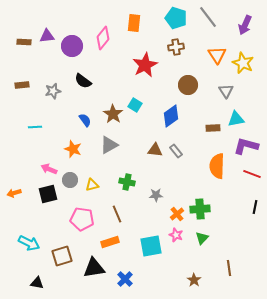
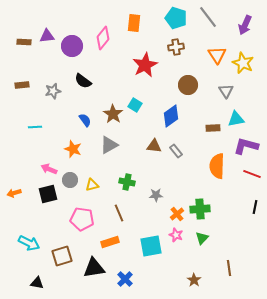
brown triangle at (155, 150): moved 1 px left, 4 px up
brown line at (117, 214): moved 2 px right, 1 px up
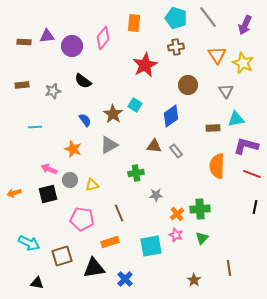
green cross at (127, 182): moved 9 px right, 9 px up; rotated 21 degrees counterclockwise
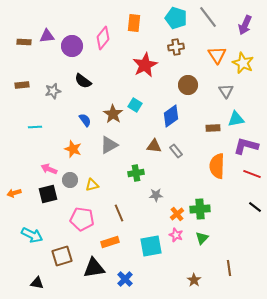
black line at (255, 207): rotated 64 degrees counterclockwise
cyan arrow at (29, 243): moved 3 px right, 8 px up
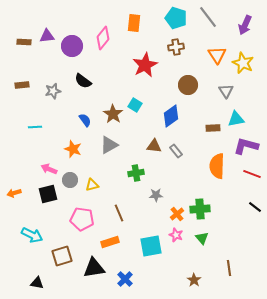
green triangle at (202, 238): rotated 24 degrees counterclockwise
